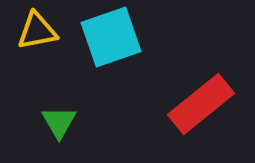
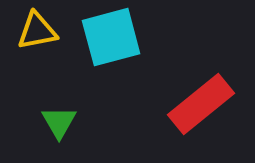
cyan square: rotated 4 degrees clockwise
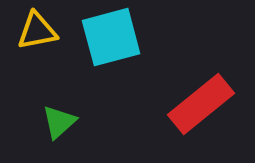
green triangle: rotated 18 degrees clockwise
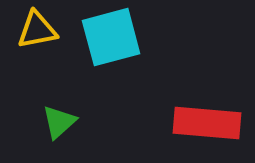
yellow triangle: moved 1 px up
red rectangle: moved 6 px right, 19 px down; rotated 44 degrees clockwise
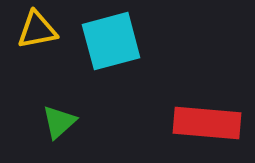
cyan square: moved 4 px down
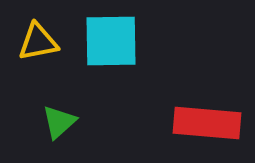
yellow triangle: moved 1 px right, 12 px down
cyan square: rotated 14 degrees clockwise
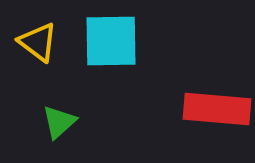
yellow triangle: rotated 48 degrees clockwise
red rectangle: moved 10 px right, 14 px up
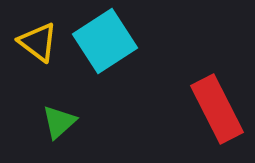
cyan square: moved 6 px left; rotated 32 degrees counterclockwise
red rectangle: rotated 58 degrees clockwise
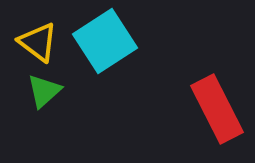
green triangle: moved 15 px left, 31 px up
